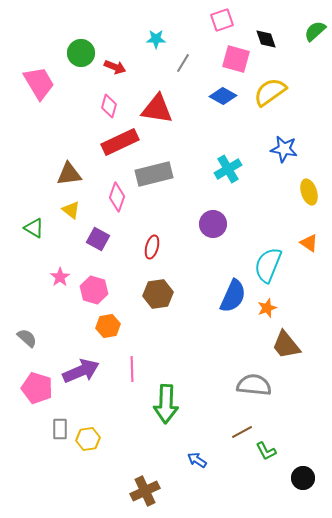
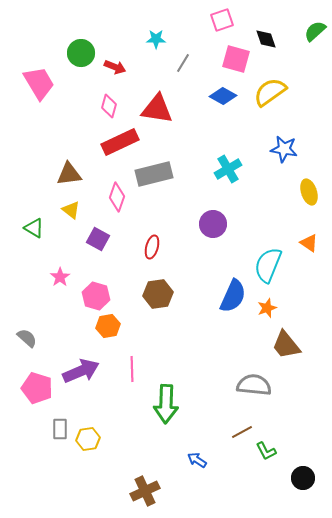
pink hexagon at (94, 290): moved 2 px right, 6 px down
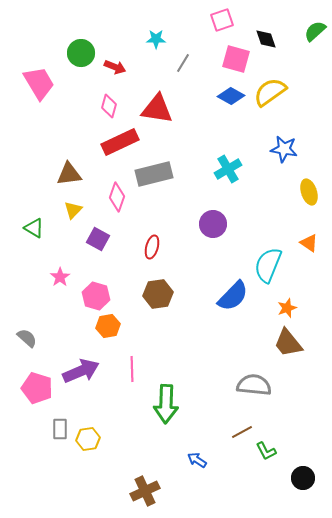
blue diamond at (223, 96): moved 8 px right
yellow triangle at (71, 210): moved 2 px right; rotated 36 degrees clockwise
blue semicircle at (233, 296): rotated 20 degrees clockwise
orange star at (267, 308): moved 20 px right
brown trapezoid at (286, 345): moved 2 px right, 2 px up
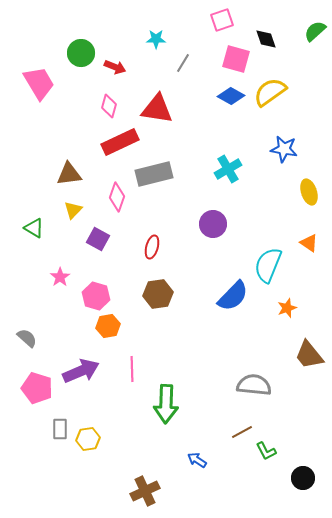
brown trapezoid at (288, 343): moved 21 px right, 12 px down
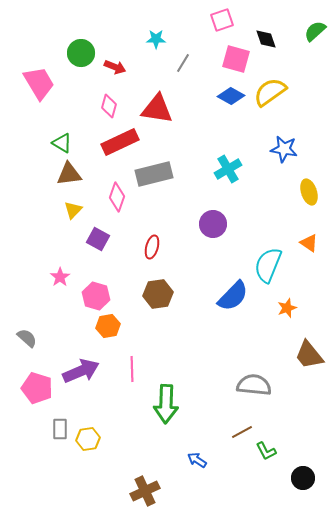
green triangle at (34, 228): moved 28 px right, 85 px up
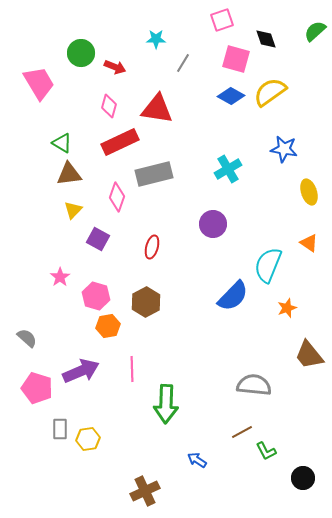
brown hexagon at (158, 294): moved 12 px left, 8 px down; rotated 20 degrees counterclockwise
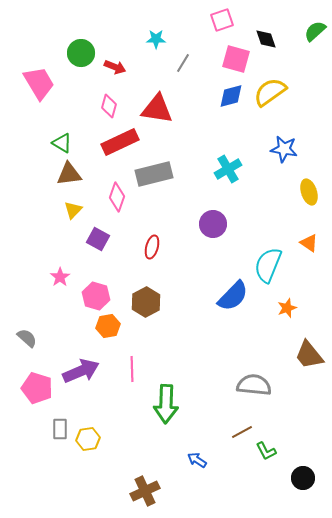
blue diamond at (231, 96): rotated 44 degrees counterclockwise
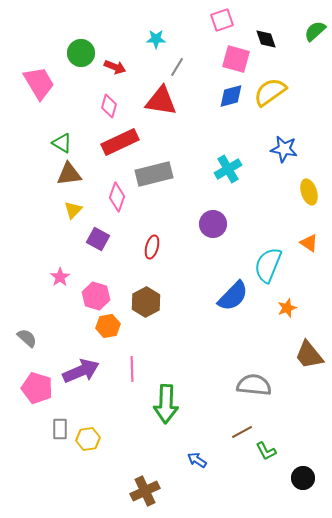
gray line at (183, 63): moved 6 px left, 4 px down
red triangle at (157, 109): moved 4 px right, 8 px up
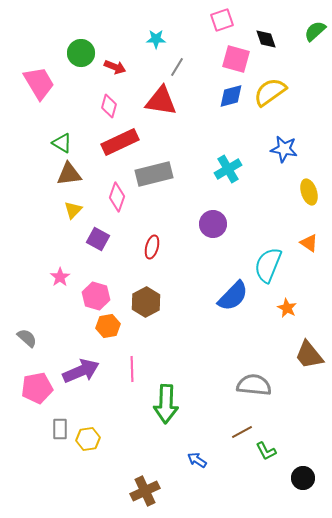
orange star at (287, 308): rotated 24 degrees counterclockwise
pink pentagon at (37, 388): rotated 28 degrees counterclockwise
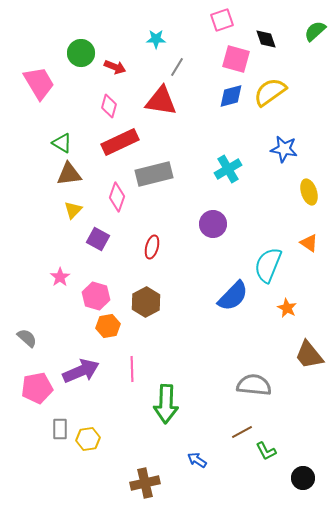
brown cross at (145, 491): moved 8 px up; rotated 12 degrees clockwise
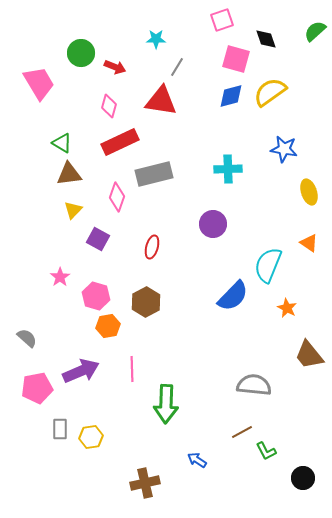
cyan cross at (228, 169): rotated 28 degrees clockwise
yellow hexagon at (88, 439): moved 3 px right, 2 px up
